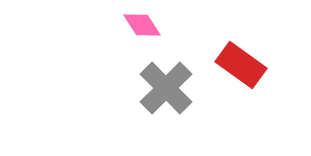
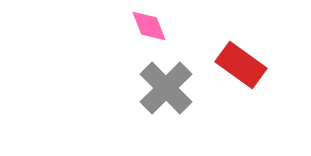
pink diamond: moved 7 px right, 1 px down; rotated 12 degrees clockwise
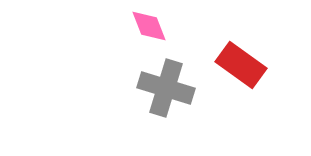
gray cross: rotated 28 degrees counterclockwise
